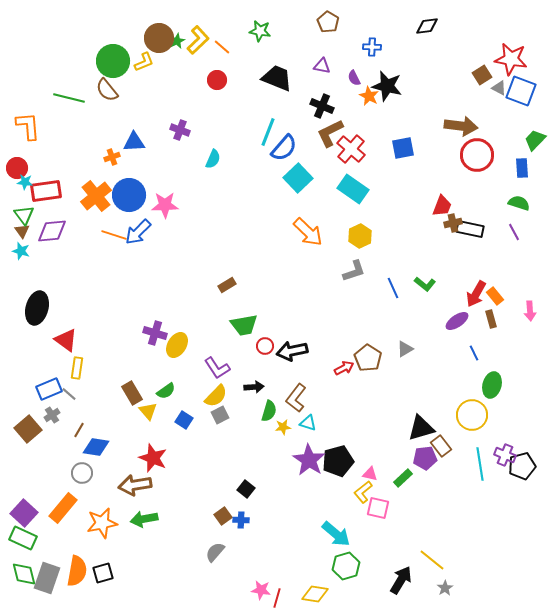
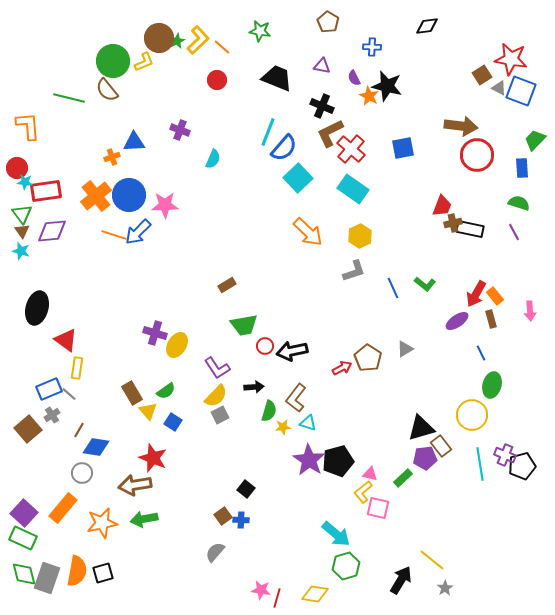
green triangle at (24, 215): moved 2 px left, 1 px up
blue line at (474, 353): moved 7 px right
red arrow at (344, 368): moved 2 px left
blue square at (184, 420): moved 11 px left, 2 px down
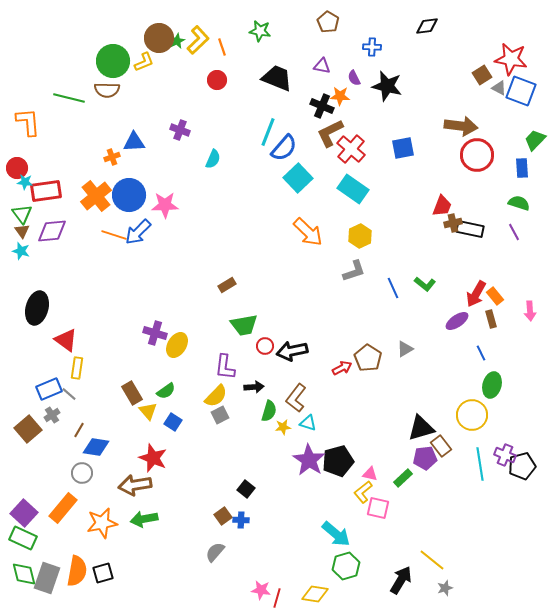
orange line at (222, 47): rotated 30 degrees clockwise
brown semicircle at (107, 90): rotated 50 degrees counterclockwise
orange star at (369, 96): moved 29 px left; rotated 24 degrees counterclockwise
orange L-shape at (28, 126): moved 4 px up
purple L-shape at (217, 368): moved 8 px right, 1 px up; rotated 40 degrees clockwise
gray star at (445, 588): rotated 14 degrees clockwise
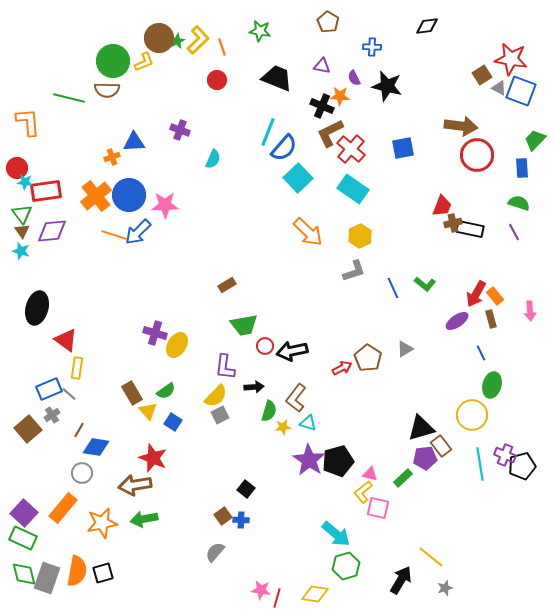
yellow line at (432, 560): moved 1 px left, 3 px up
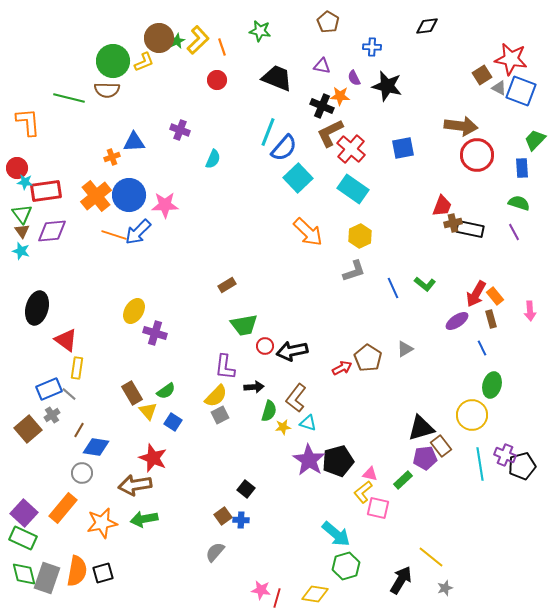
yellow ellipse at (177, 345): moved 43 px left, 34 px up
blue line at (481, 353): moved 1 px right, 5 px up
green rectangle at (403, 478): moved 2 px down
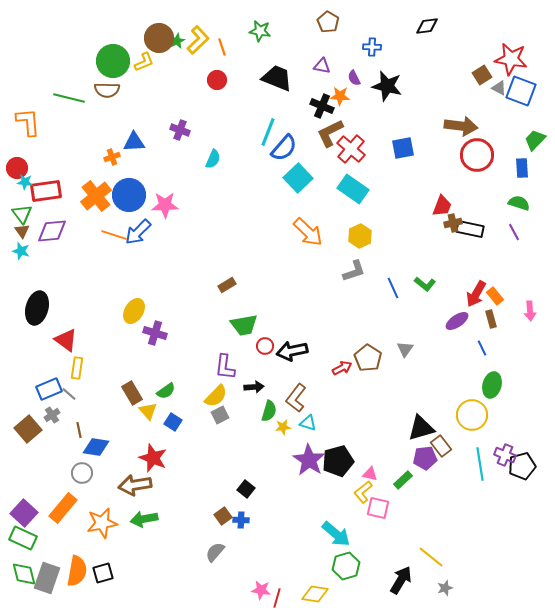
gray triangle at (405, 349): rotated 24 degrees counterclockwise
brown line at (79, 430): rotated 42 degrees counterclockwise
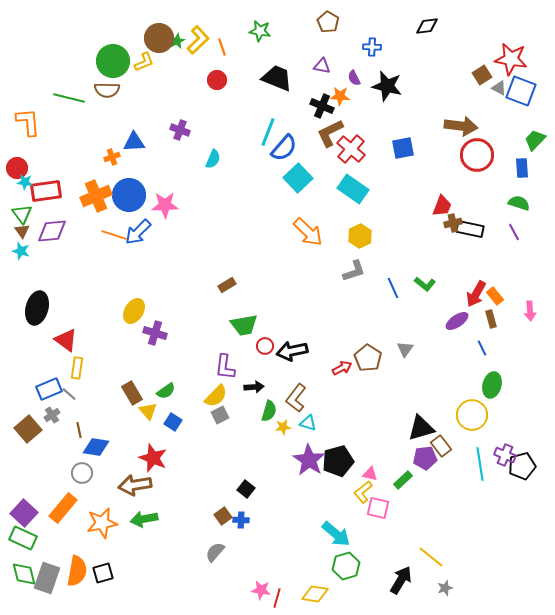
orange cross at (96, 196): rotated 16 degrees clockwise
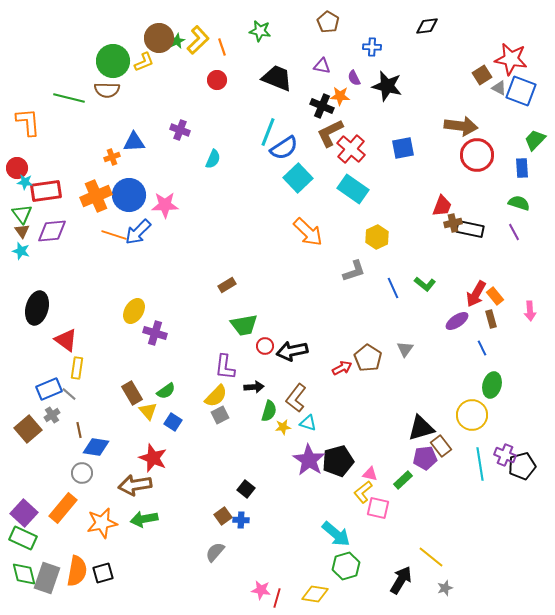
blue semicircle at (284, 148): rotated 16 degrees clockwise
yellow hexagon at (360, 236): moved 17 px right, 1 px down
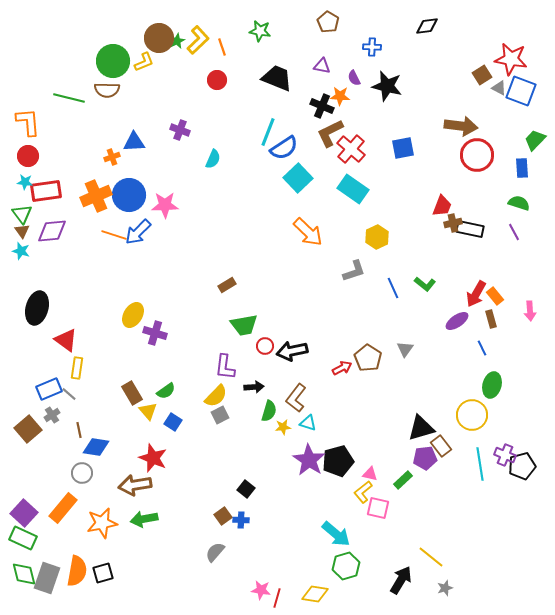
red circle at (17, 168): moved 11 px right, 12 px up
yellow ellipse at (134, 311): moved 1 px left, 4 px down
